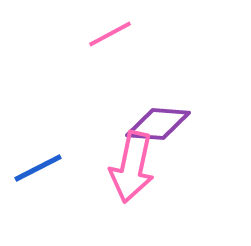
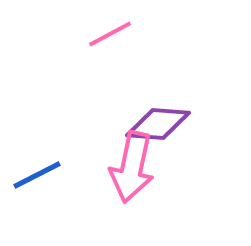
blue line: moved 1 px left, 7 px down
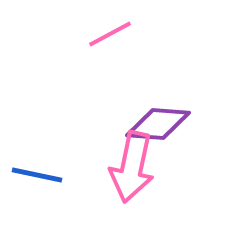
blue line: rotated 39 degrees clockwise
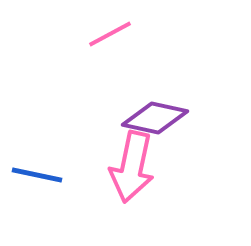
purple diamond: moved 3 px left, 6 px up; rotated 8 degrees clockwise
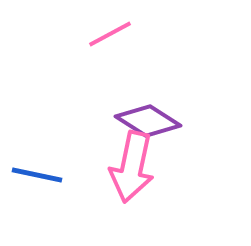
purple diamond: moved 7 px left, 3 px down; rotated 20 degrees clockwise
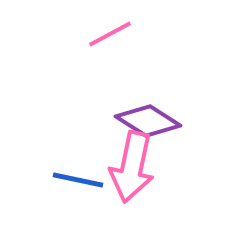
blue line: moved 41 px right, 5 px down
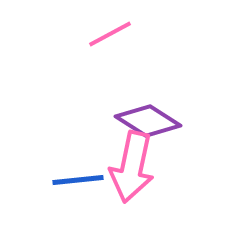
blue line: rotated 18 degrees counterclockwise
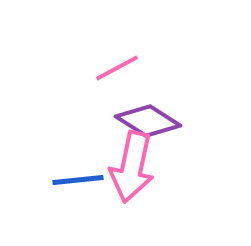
pink line: moved 7 px right, 34 px down
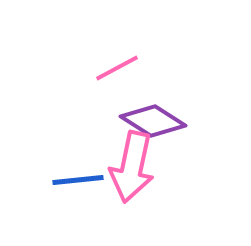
purple diamond: moved 5 px right
